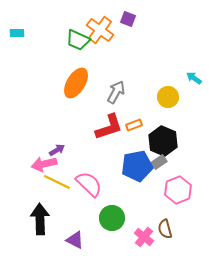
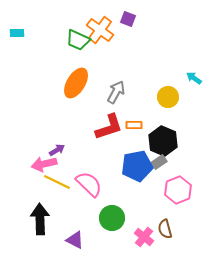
orange rectangle: rotated 21 degrees clockwise
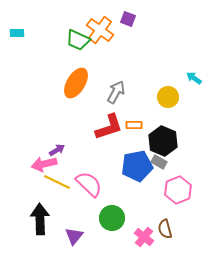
gray rectangle: rotated 63 degrees clockwise
purple triangle: moved 1 px left, 4 px up; rotated 42 degrees clockwise
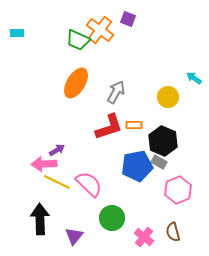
pink arrow: rotated 10 degrees clockwise
brown semicircle: moved 8 px right, 3 px down
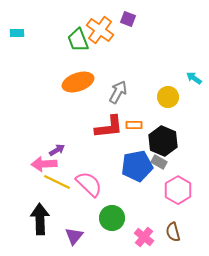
green trapezoid: rotated 45 degrees clockwise
orange ellipse: moved 2 px right, 1 px up; rotated 40 degrees clockwise
gray arrow: moved 2 px right
red L-shape: rotated 12 degrees clockwise
pink hexagon: rotated 8 degrees counterclockwise
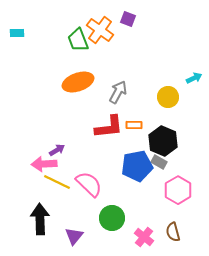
cyan arrow: rotated 119 degrees clockwise
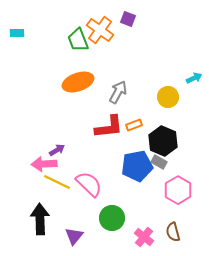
orange rectangle: rotated 21 degrees counterclockwise
